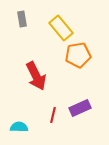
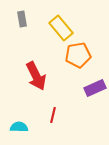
purple rectangle: moved 15 px right, 20 px up
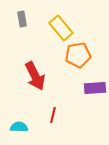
red arrow: moved 1 px left
purple rectangle: rotated 20 degrees clockwise
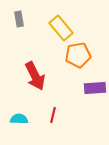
gray rectangle: moved 3 px left
cyan semicircle: moved 8 px up
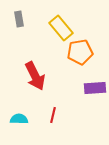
orange pentagon: moved 2 px right, 3 px up
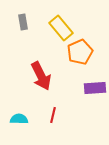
gray rectangle: moved 4 px right, 3 px down
orange pentagon: rotated 15 degrees counterclockwise
red arrow: moved 6 px right
